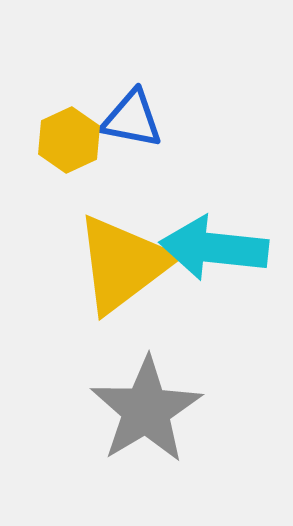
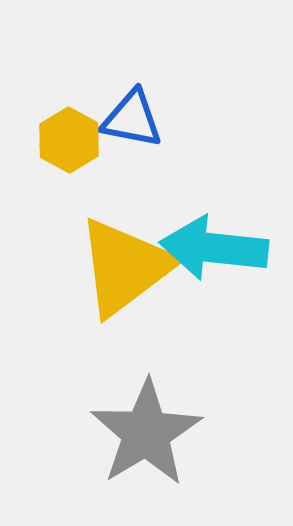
yellow hexagon: rotated 6 degrees counterclockwise
yellow triangle: moved 2 px right, 3 px down
gray star: moved 23 px down
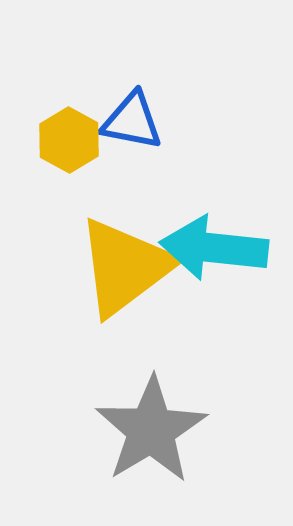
blue triangle: moved 2 px down
gray star: moved 5 px right, 3 px up
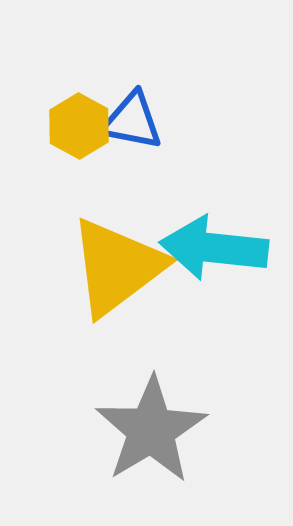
yellow hexagon: moved 10 px right, 14 px up
yellow triangle: moved 8 px left
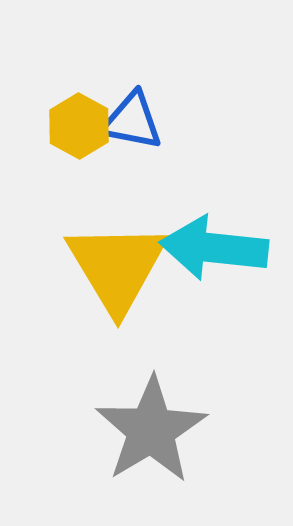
yellow triangle: rotated 24 degrees counterclockwise
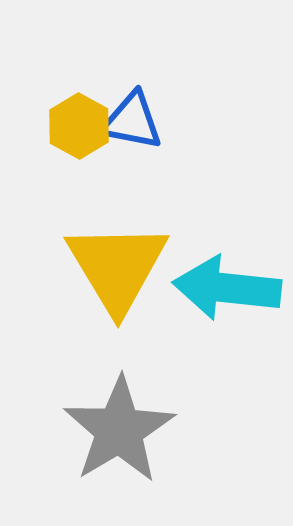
cyan arrow: moved 13 px right, 40 px down
gray star: moved 32 px left
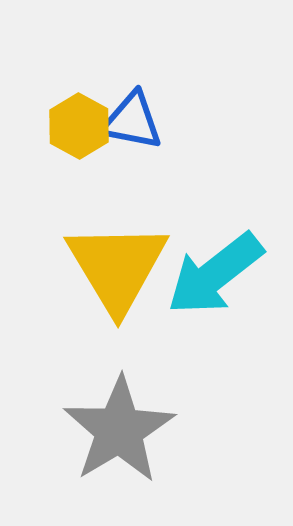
cyan arrow: moved 12 px left, 14 px up; rotated 44 degrees counterclockwise
